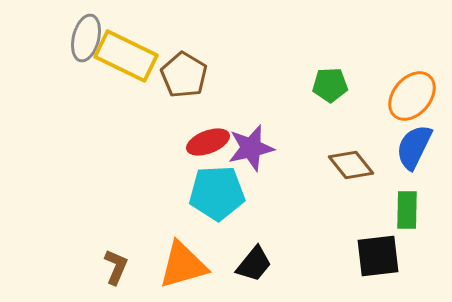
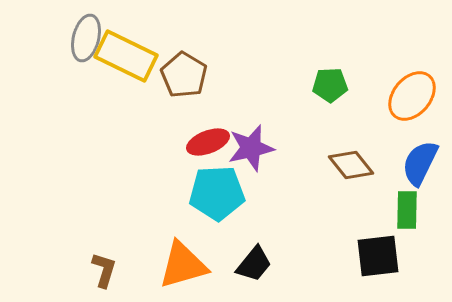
blue semicircle: moved 6 px right, 16 px down
brown L-shape: moved 12 px left, 3 px down; rotated 6 degrees counterclockwise
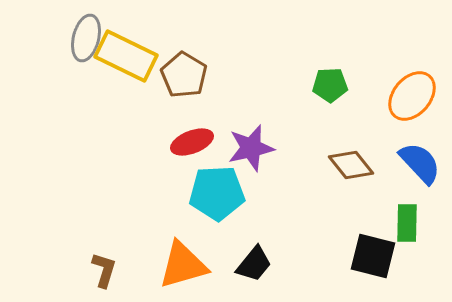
red ellipse: moved 16 px left
blue semicircle: rotated 111 degrees clockwise
green rectangle: moved 13 px down
black square: moved 5 px left; rotated 21 degrees clockwise
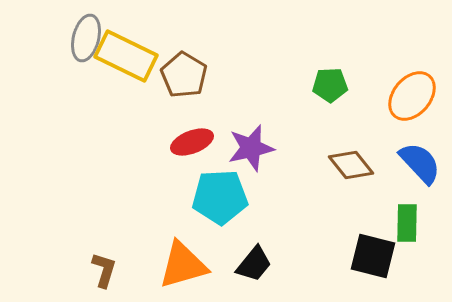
cyan pentagon: moved 3 px right, 4 px down
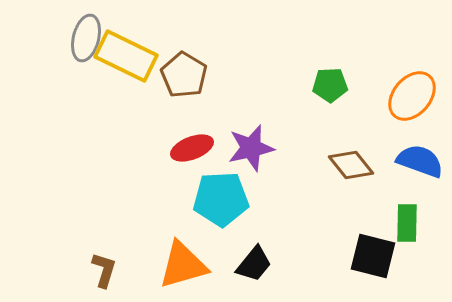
red ellipse: moved 6 px down
blue semicircle: moved 2 px up; rotated 27 degrees counterclockwise
cyan pentagon: moved 1 px right, 2 px down
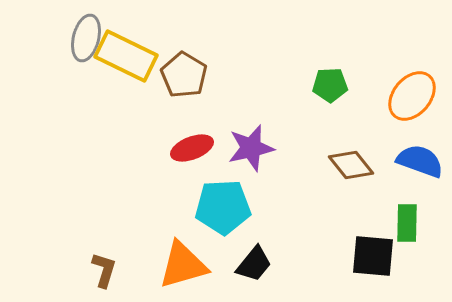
cyan pentagon: moved 2 px right, 8 px down
black square: rotated 9 degrees counterclockwise
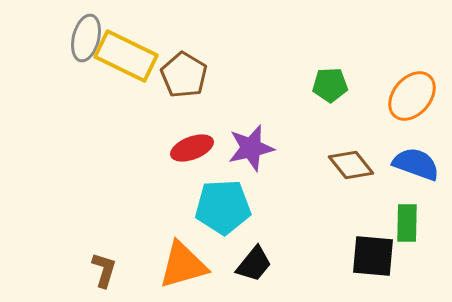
blue semicircle: moved 4 px left, 3 px down
